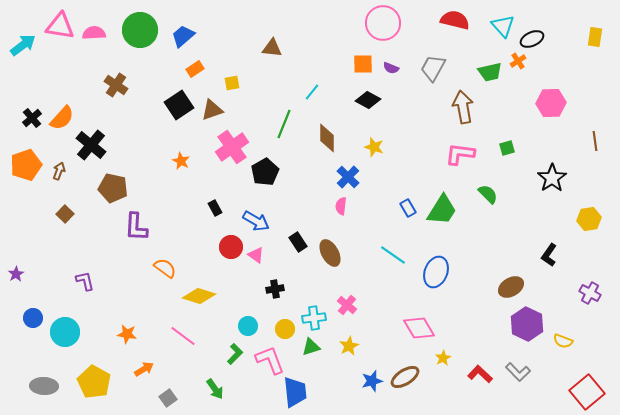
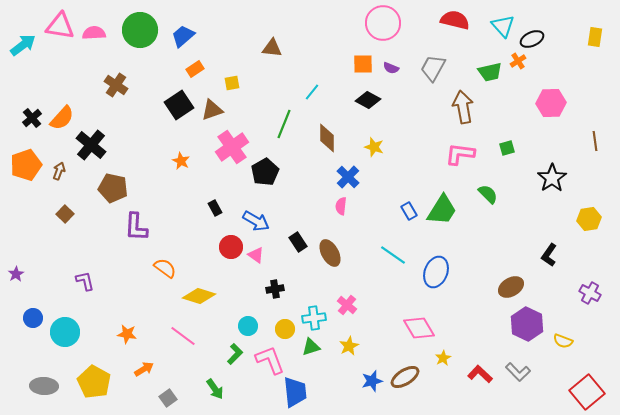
blue rectangle at (408, 208): moved 1 px right, 3 px down
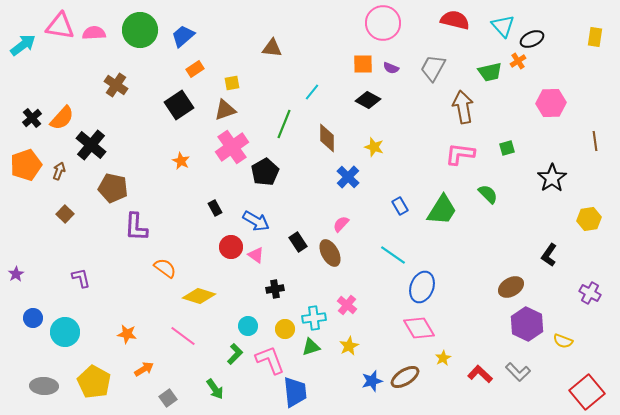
brown triangle at (212, 110): moved 13 px right
pink semicircle at (341, 206): moved 18 px down; rotated 36 degrees clockwise
blue rectangle at (409, 211): moved 9 px left, 5 px up
blue ellipse at (436, 272): moved 14 px left, 15 px down
purple L-shape at (85, 281): moved 4 px left, 3 px up
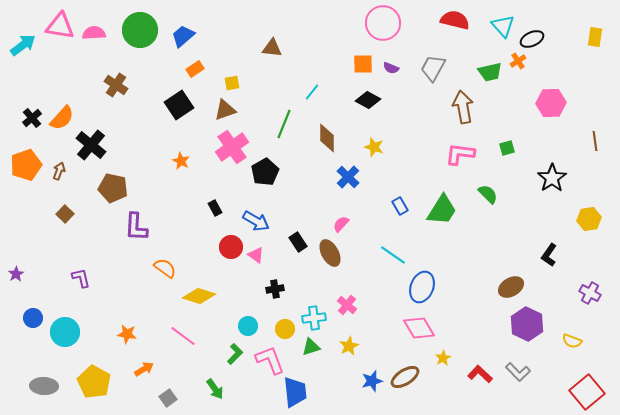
yellow semicircle at (563, 341): moved 9 px right
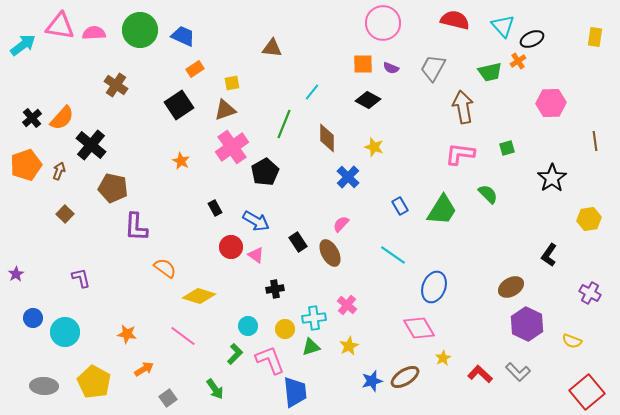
blue trapezoid at (183, 36): rotated 65 degrees clockwise
blue ellipse at (422, 287): moved 12 px right
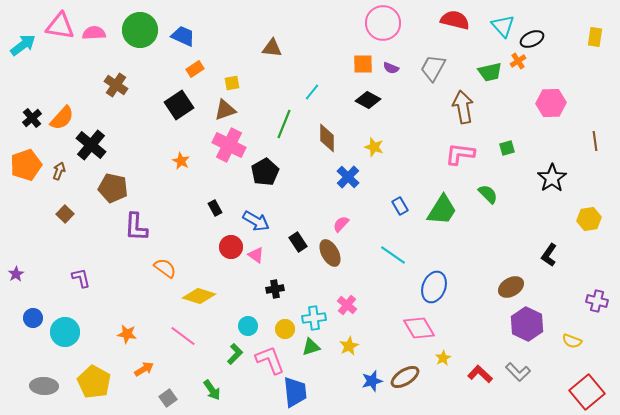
pink cross at (232, 147): moved 3 px left, 2 px up; rotated 28 degrees counterclockwise
purple cross at (590, 293): moved 7 px right, 8 px down; rotated 15 degrees counterclockwise
green arrow at (215, 389): moved 3 px left, 1 px down
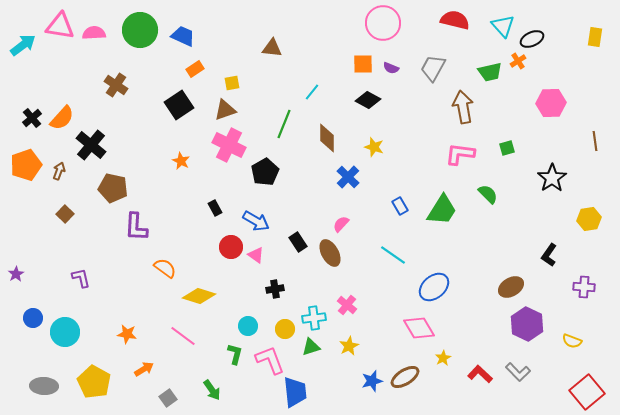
blue ellipse at (434, 287): rotated 28 degrees clockwise
purple cross at (597, 301): moved 13 px left, 14 px up; rotated 10 degrees counterclockwise
green L-shape at (235, 354): rotated 30 degrees counterclockwise
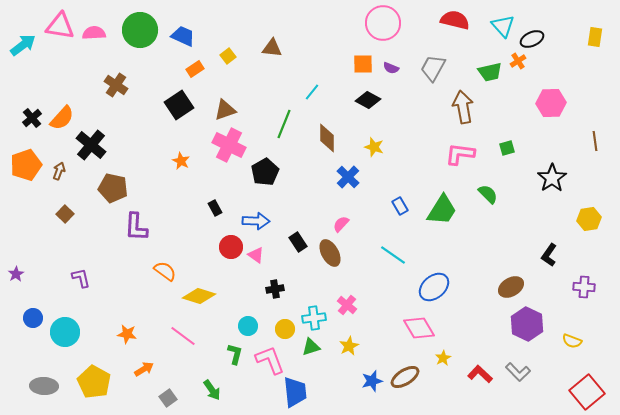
yellow square at (232, 83): moved 4 px left, 27 px up; rotated 28 degrees counterclockwise
blue arrow at (256, 221): rotated 28 degrees counterclockwise
orange semicircle at (165, 268): moved 3 px down
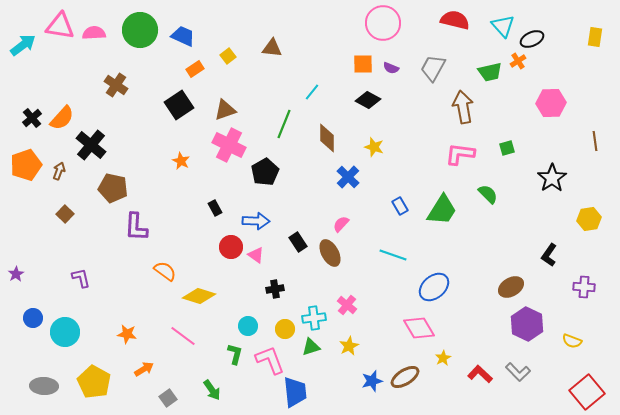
cyan line at (393, 255): rotated 16 degrees counterclockwise
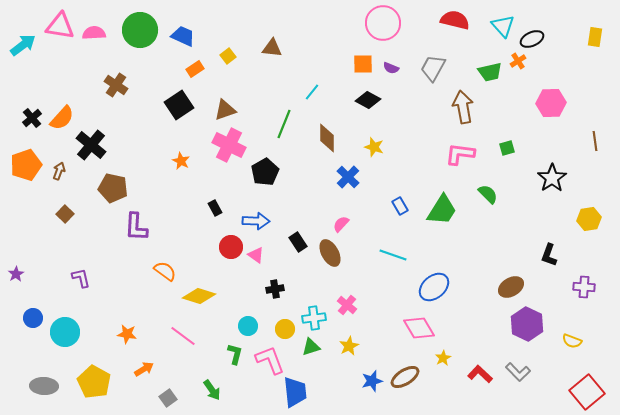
black L-shape at (549, 255): rotated 15 degrees counterclockwise
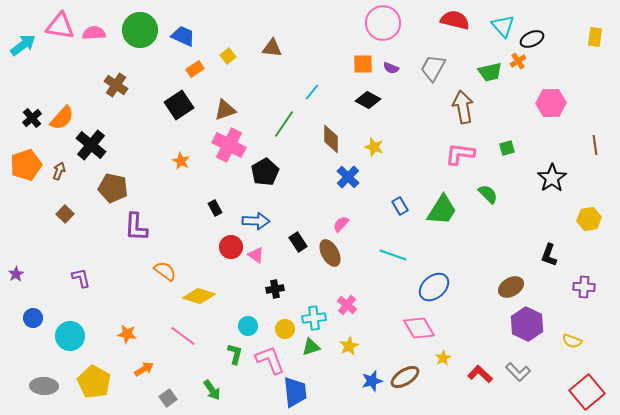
green line at (284, 124): rotated 12 degrees clockwise
brown diamond at (327, 138): moved 4 px right, 1 px down
brown line at (595, 141): moved 4 px down
cyan circle at (65, 332): moved 5 px right, 4 px down
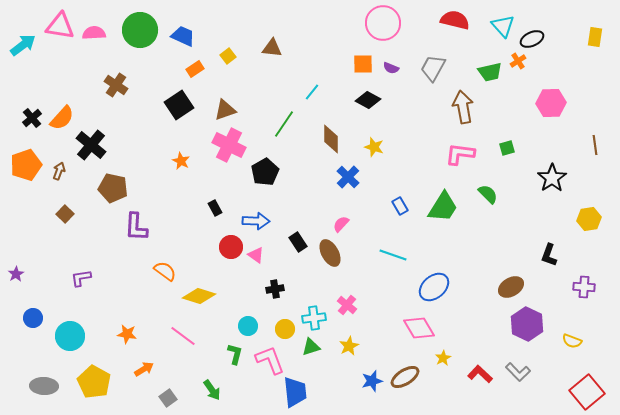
green trapezoid at (442, 210): moved 1 px right, 3 px up
purple L-shape at (81, 278): rotated 85 degrees counterclockwise
